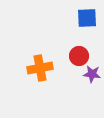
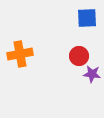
orange cross: moved 20 px left, 14 px up
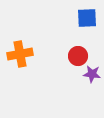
red circle: moved 1 px left
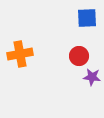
red circle: moved 1 px right
purple star: moved 3 px down
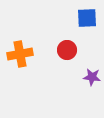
red circle: moved 12 px left, 6 px up
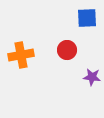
orange cross: moved 1 px right, 1 px down
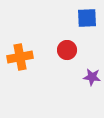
orange cross: moved 1 px left, 2 px down
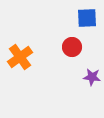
red circle: moved 5 px right, 3 px up
orange cross: rotated 25 degrees counterclockwise
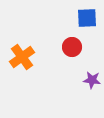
orange cross: moved 2 px right
purple star: moved 3 px down
